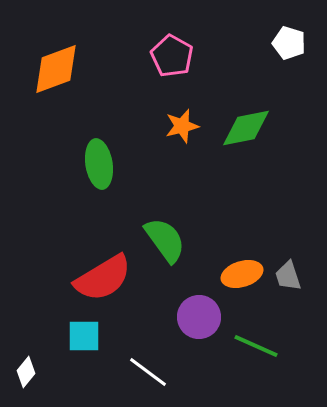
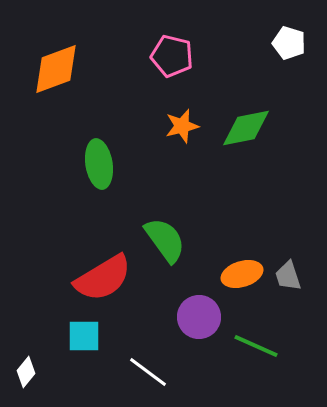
pink pentagon: rotated 15 degrees counterclockwise
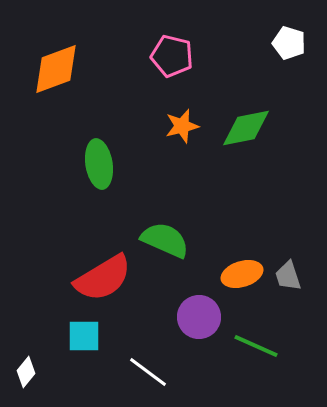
green semicircle: rotated 30 degrees counterclockwise
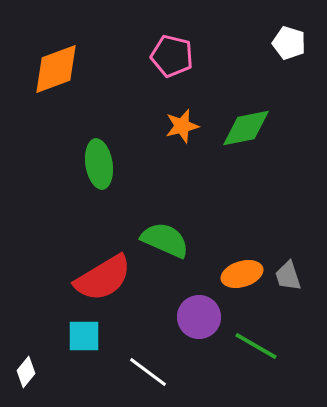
green line: rotated 6 degrees clockwise
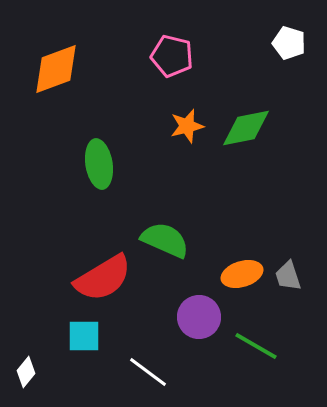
orange star: moved 5 px right
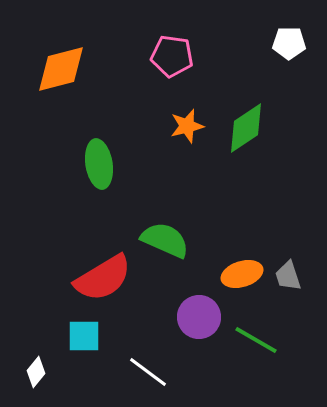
white pentagon: rotated 16 degrees counterclockwise
pink pentagon: rotated 6 degrees counterclockwise
orange diamond: moved 5 px right; rotated 6 degrees clockwise
green diamond: rotated 22 degrees counterclockwise
green line: moved 6 px up
white diamond: moved 10 px right
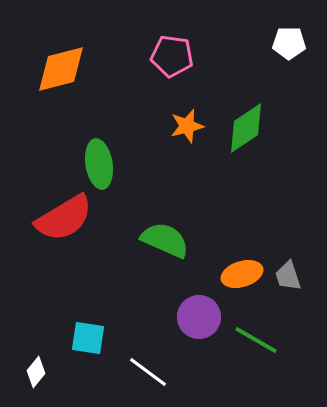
red semicircle: moved 39 px left, 60 px up
cyan square: moved 4 px right, 2 px down; rotated 9 degrees clockwise
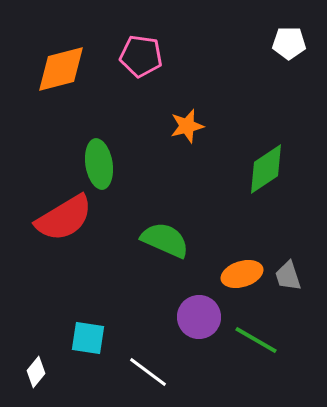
pink pentagon: moved 31 px left
green diamond: moved 20 px right, 41 px down
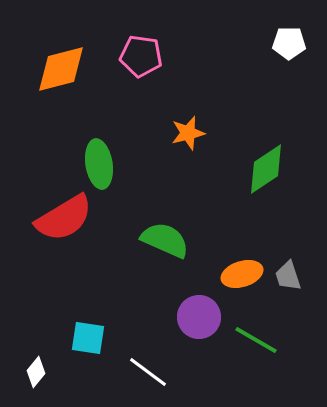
orange star: moved 1 px right, 7 px down
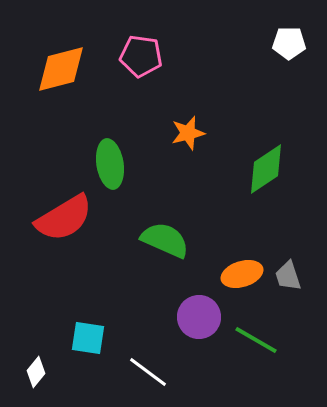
green ellipse: moved 11 px right
